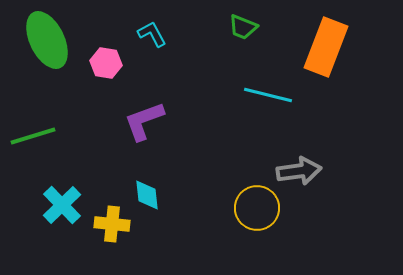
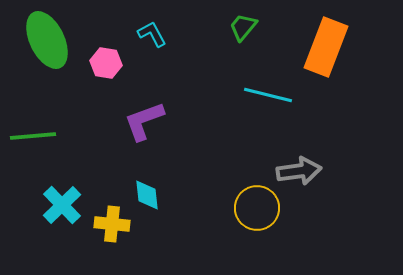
green trapezoid: rotated 108 degrees clockwise
green line: rotated 12 degrees clockwise
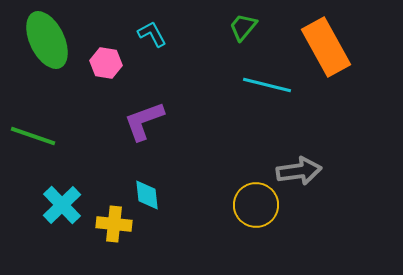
orange rectangle: rotated 50 degrees counterclockwise
cyan line: moved 1 px left, 10 px up
green line: rotated 24 degrees clockwise
yellow circle: moved 1 px left, 3 px up
yellow cross: moved 2 px right
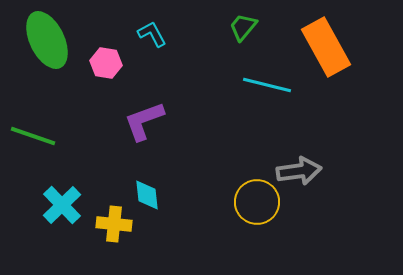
yellow circle: moved 1 px right, 3 px up
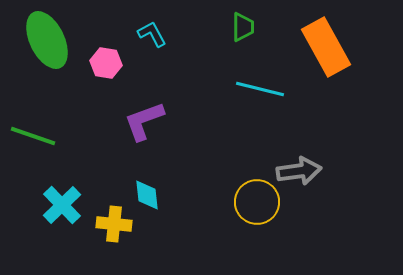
green trapezoid: rotated 140 degrees clockwise
cyan line: moved 7 px left, 4 px down
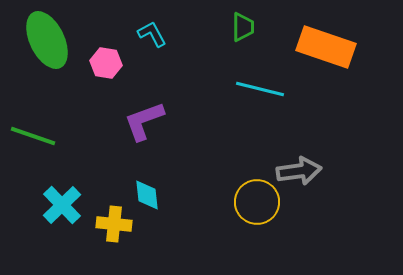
orange rectangle: rotated 42 degrees counterclockwise
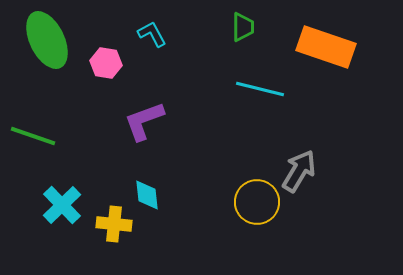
gray arrow: rotated 51 degrees counterclockwise
